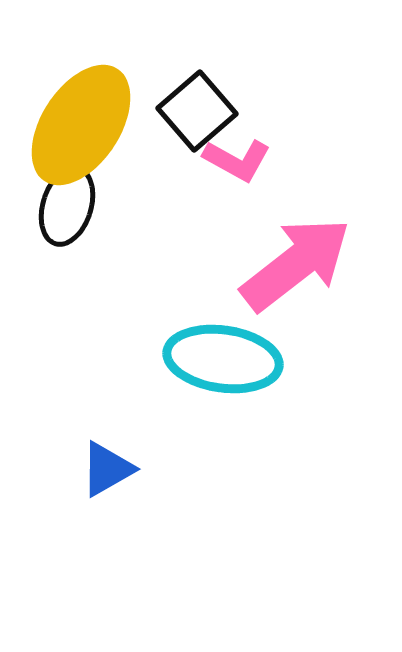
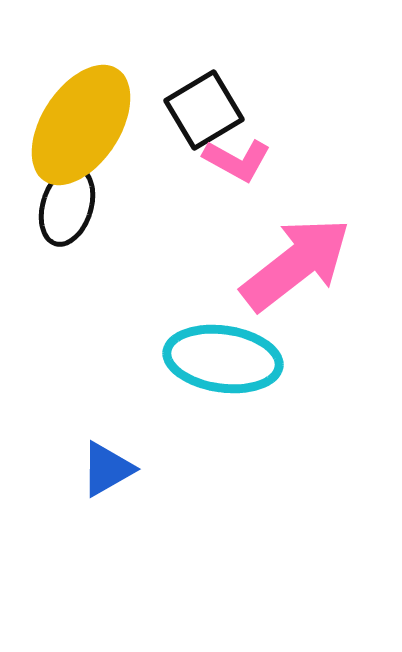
black square: moved 7 px right, 1 px up; rotated 10 degrees clockwise
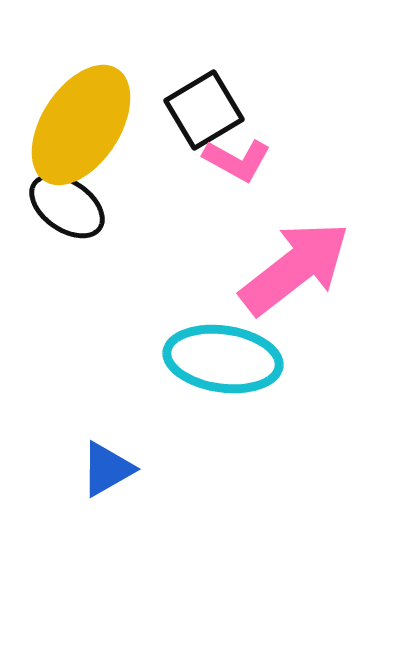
black ellipse: rotated 72 degrees counterclockwise
pink arrow: moved 1 px left, 4 px down
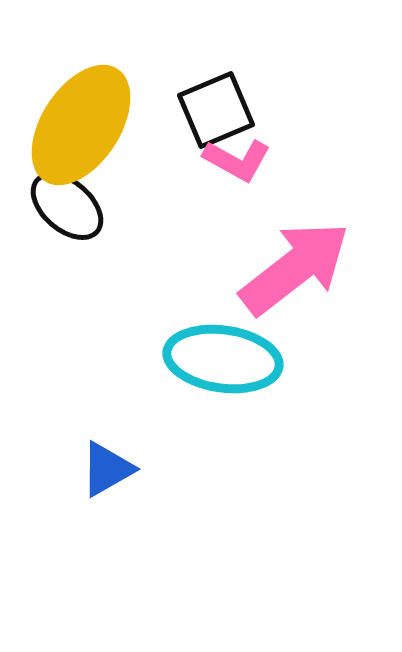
black square: moved 12 px right; rotated 8 degrees clockwise
black ellipse: rotated 6 degrees clockwise
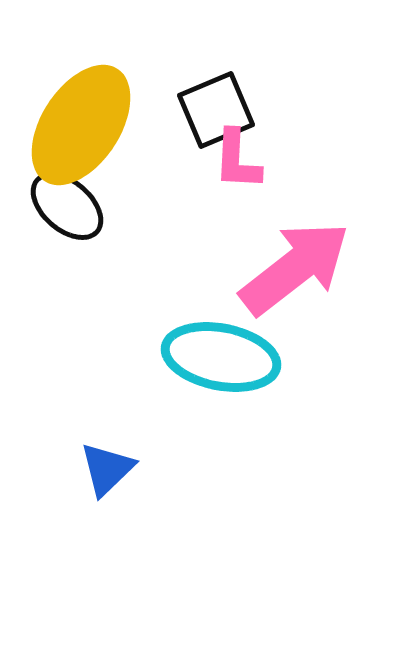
pink L-shape: rotated 64 degrees clockwise
cyan ellipse: moved 2 px left, 2 px up; rotated 3 degrees clockwise
blue triangle: rotated 14 degrees counterclockwise
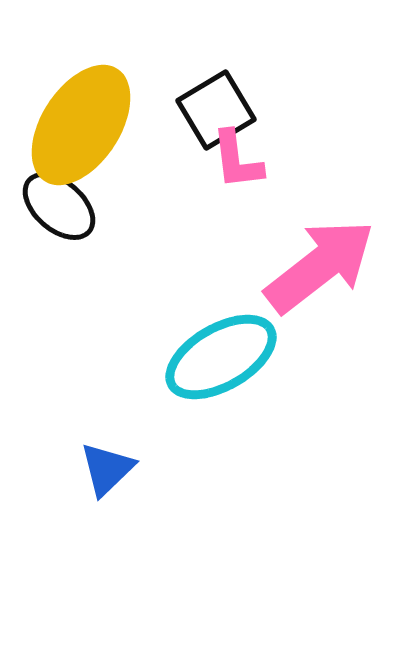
black square: rotated 8 degrees counterclockwise
pink L-shape: rotated 10 degrees counterclockwise
black ellipse: moved 8 px left
pink arrow: moved 25 px right, 2 px up
cyan ellipse: rotated 41 degrees counterclockwise
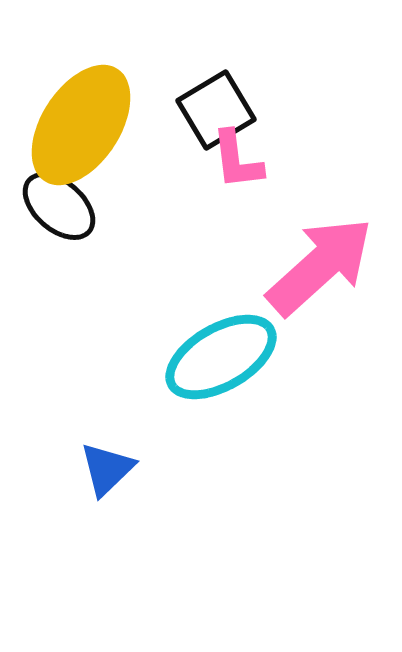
pink arrow: rotated 4 degrees counterclockwise
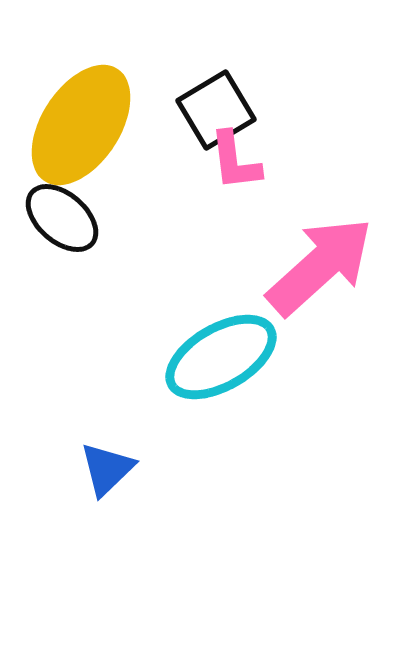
pink L-shape: moved 2 px left, 1 px down
black ellipse: moved 3 px right, 12 px down
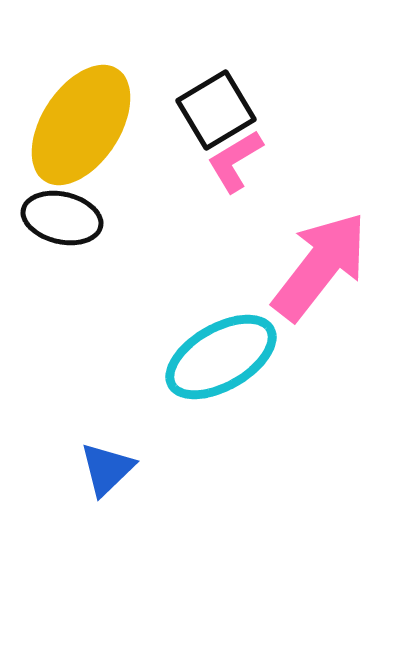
pink L-shape: rotated 66 degrees clockwise
black ellipse: rotated 28 degrees counterclockwise
pink arrow: rotated 10 degrees counterclockwise
